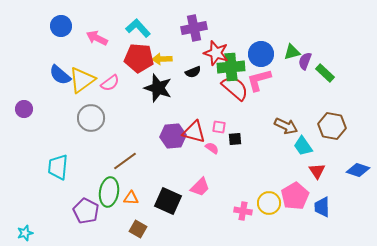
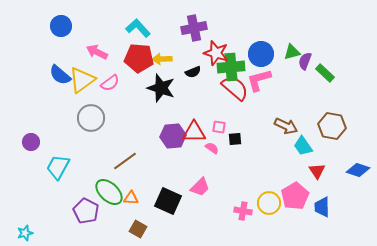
pink arrow at (97, 38): moved 14 px down
black star at (158, 88): moved 3 px right
purple circle at (24, 109): moved 7 px right, 33 px down
red triangle at (194, 132): rotated 15 degrees counterclockwise
cyan trapezoid at (58, 167): rotated 24 degrees clockwise
green ellipse at (109, 192): rotated 56 degrees counterclockwise
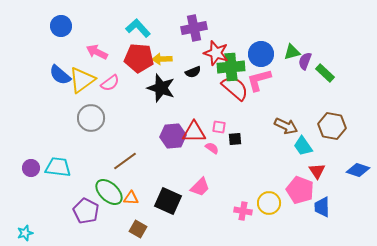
purple circle at (31, 142): moved 26 px down
cyan trapezoid at (58, 167): rotated 68 degrees clockwise
pink pentagon at (295, 196): moved 5 px right, 6 px up; rotated 20 degrees counterclockwise
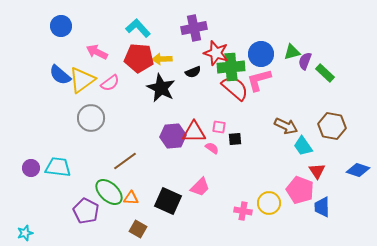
black star at (161, 88): rotated 8 degrees clockwise
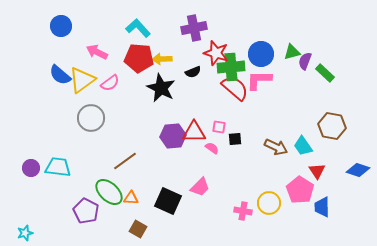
pink L-shape at (259, 80): rotated 16 degrees clockwise
brown arrow at (286, 126): moved 10 px left, 21 px down
pink pentagon at (300, 190): rotated 12 degrees clockwise
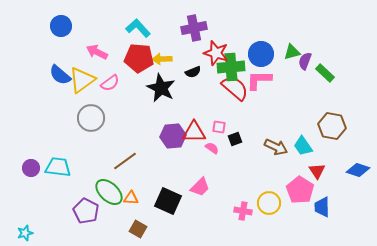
black square at (235, 139): rotated 16 degrees counterclockwise
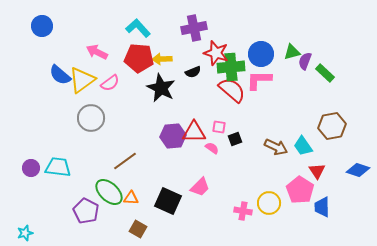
blue circle at (61, 26): moved 19 px left
red semicircle at (235, 88): moved 3 px left, 2 px down
brown hexagon at (332, 126): rotated 20 degrees counterclockwise
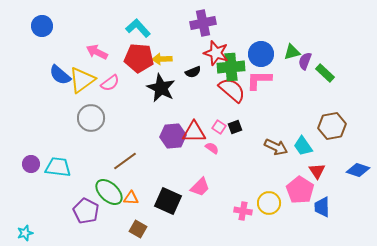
purple cross at (194, 28): moved 9 px right, 5 px up
pink square at (219, 127): rotated 24 degrees clockwise
black square at (235, 139): moved 12 px up
purple circle at (31, 168): moved 4 px up
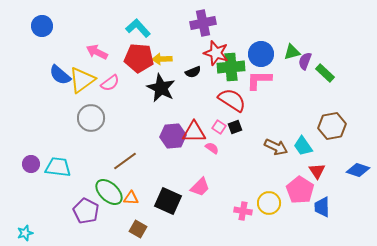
red semicircle at (232, 90): moved 10 px down; rotated 8 degrees counterclockwise
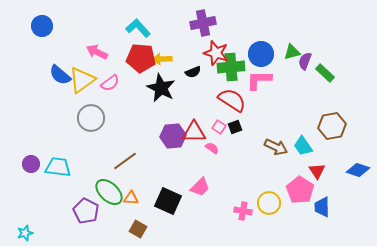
red pentagon at (139, 58): moved 2 px right
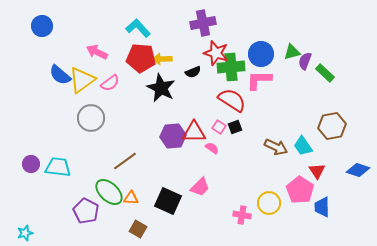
pink cross at (243, 211): moved 1 px left, 4 px down
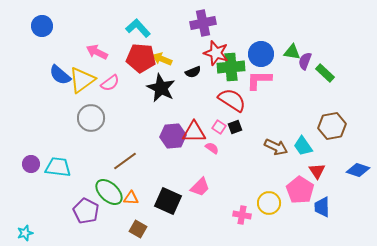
green triangle at (292, 52): rotated 24 degrees clockwise
yellow arrow at (162, 59): rotated 24 degrees clockwise
